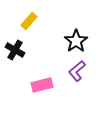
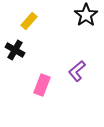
black star: moved 10 px right, 26 px up
pink rectangle: rotated 55 degrees counterclockwise
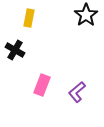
yellow rectangle: moved 3 px up; rotated 30 degrees counterclockwise
purple L-shape: moved 21 px down
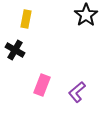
yellow rectangle: moved 3 px left, 1 px down
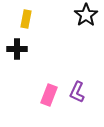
black cross: moved 2 px right, 1 px up; rotated 30 degrees counterclockwise
pink rectangle: moved 7 px right, 10 px down
purple L-shape: rotated 25 degrees counterclockwise
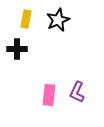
black star: moved 28 px left, 5 px down; rotated 10 degrees clockwise
pink rectangle: rotated 15 degrees counterclockwise
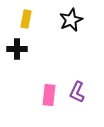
black star: moved 13 px right
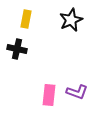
black cross: rotated 12 degrees clockwise
purple L-shape: rotated 95 degrees counterclockwise
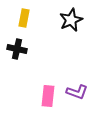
yellow rectangle: moved 2 px left, 1 px up
pink rectangle: moved 1 px left, 1 px down
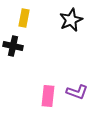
black cross: moved 4 px left, 3 px up
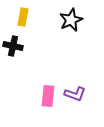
yellow rectangle: moved 1 px left, 1 px up
purple L-shape: moved 2 px left, 2 px down
